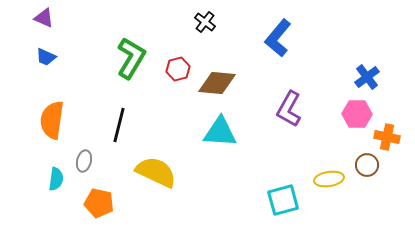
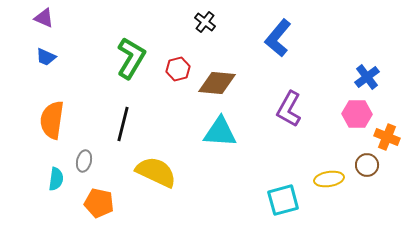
black line: moved 4 px right, 1 px up
orange cross: rotated 10 degrees clockwise
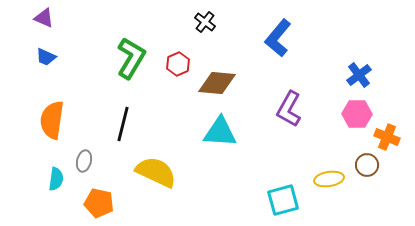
red hexagon: moved 5 px up; rotated 10 degrees counterclockwise
blue cross: moved 8 px left, 2 px up
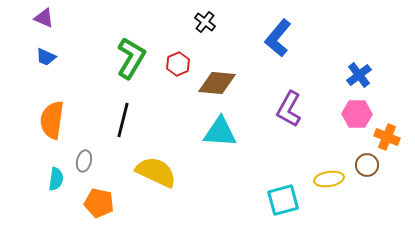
black line: moved 4 px up
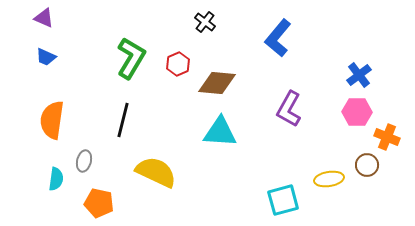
pink hexagon: moved 2 px up
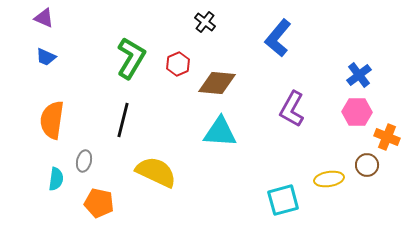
purple L-shape: moved 3 px right
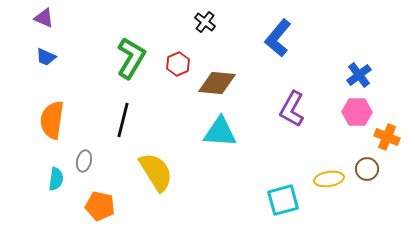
brown circle: moved 4 px down
yellow semicircle: rotated 33 degrees clockwise
orange pentagon: moved 1 px right, 3 px down
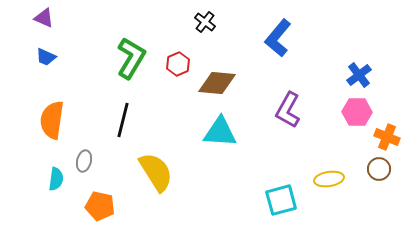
purple L-shape: moved 4 px left, 1 px down
brown circle: moved 12 px right
cyan square: moved 2 px left
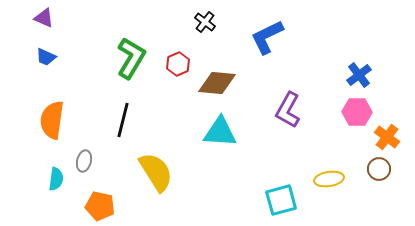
blue L-shape: moved 11 px left, 1 px up; rotated 24 degrees clockwise
orange cross: rotated 15 degrees clockwise
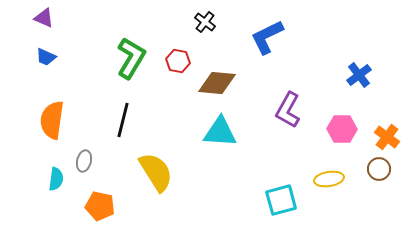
red hexagon: moved 3 px up; rotated 25 degrees counterclockwise
pink hexagon: moved 15 px left, 17 px down
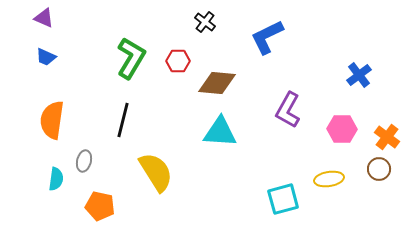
red hexagon: rotated 10 degrees counterclockwise
cyan square: moved 2 px right, 1 px up
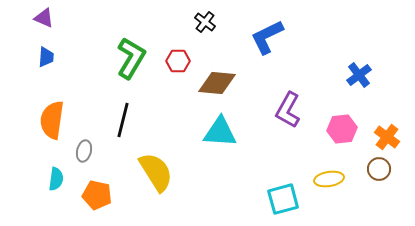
blue trapezoid: rotated 110 degrees counterclockwise
pink hexagon: rotated 8 degrees counterclockwise
gray ellipse: moved 10 px up
orange pentagon: moved 3 px left, 11 px up
